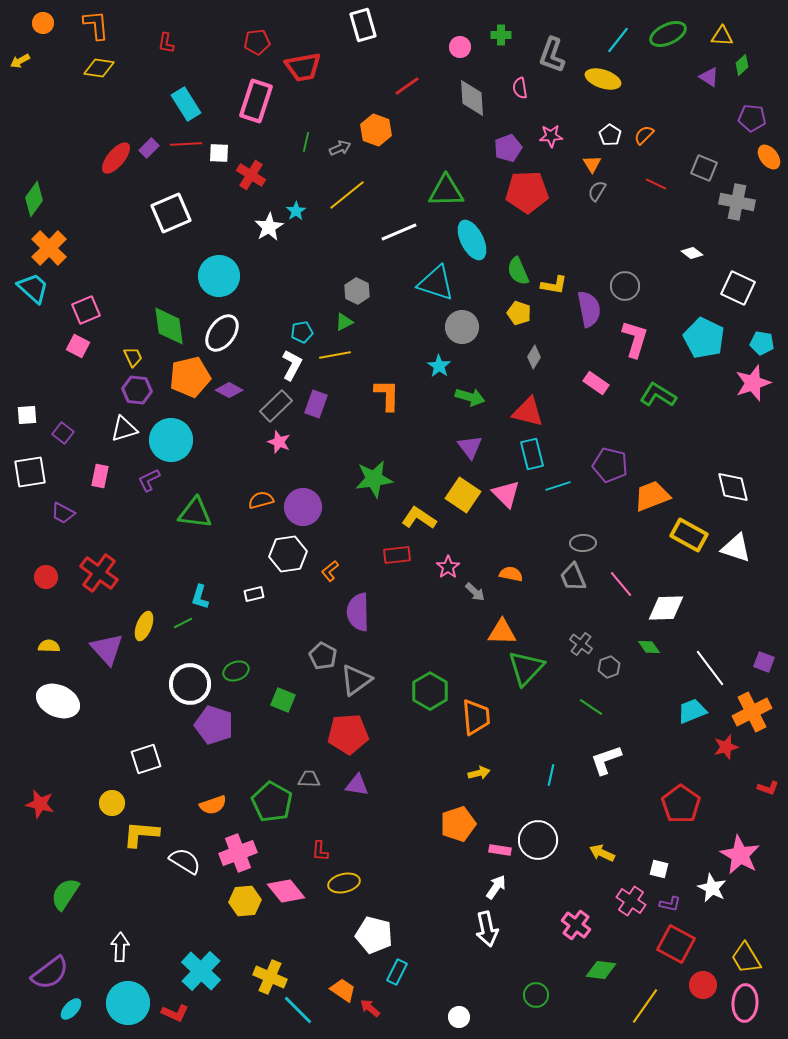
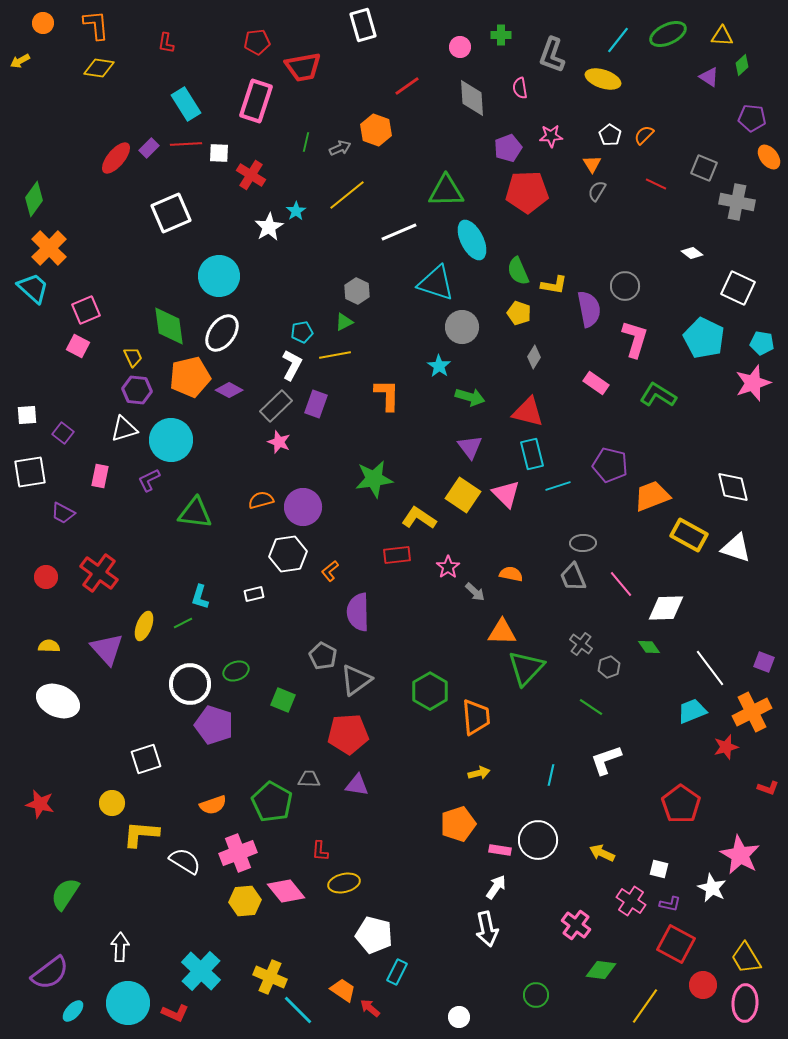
cyan ellipse at (71, 1009): moved 2 px right, 2 px down
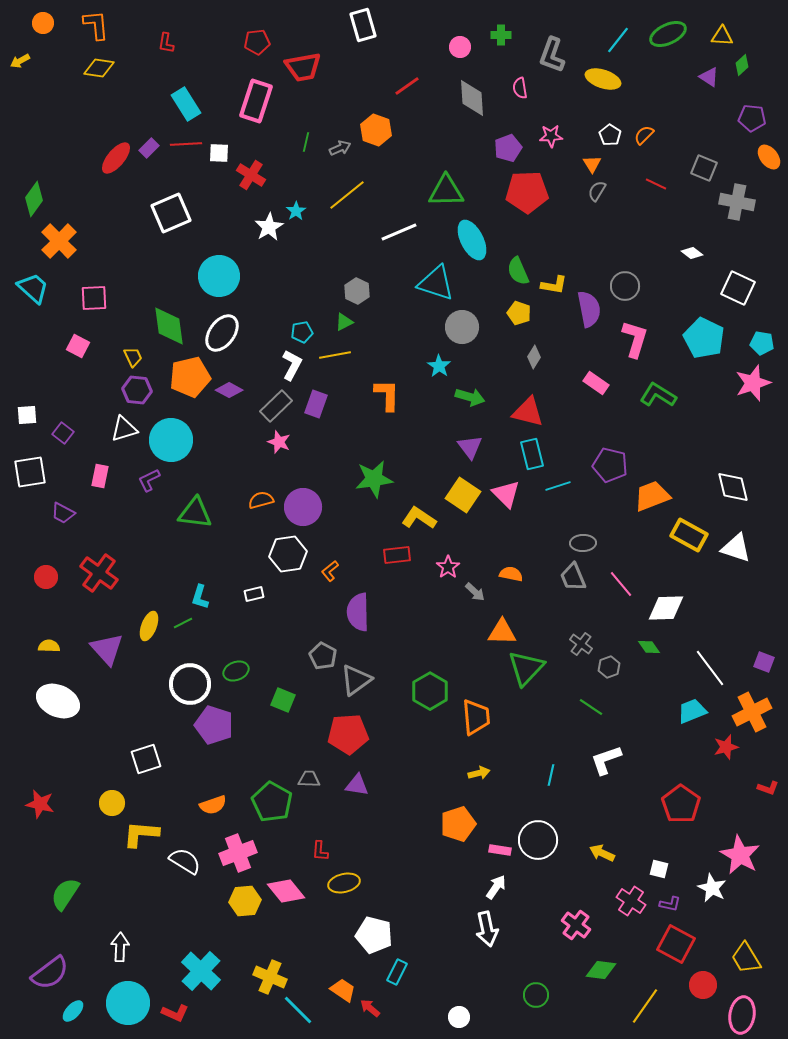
orange cross at (49, 248): moved 10 px right, 7 px up
pink square at (86, 310): moved 8 px right, 12 px up; rotated 20 degrees clockwise
yellow ellipse at (144, 626): moved 5 px right
pink ellipse at (745, 1003): moved 3 px left, 12 px down; rotated 6 degrees clockwise
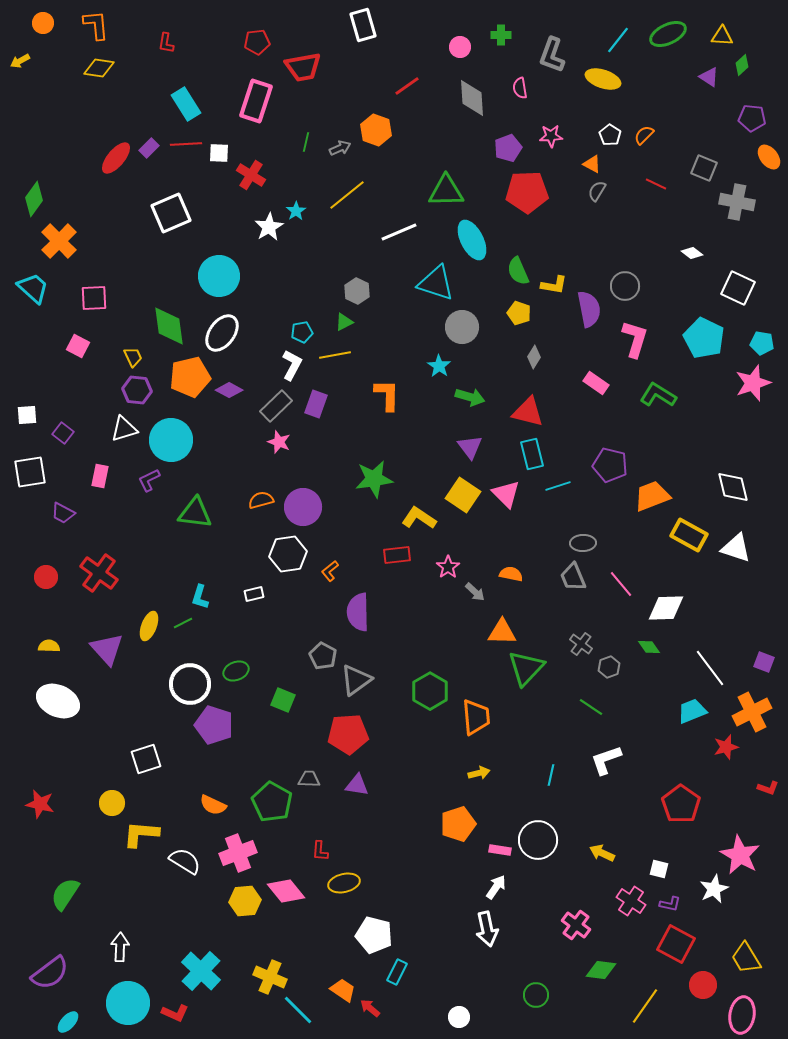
orange triangle at (592, 164): rotated 30 degrees counterclockwise
orange semicircle at (213, 805): rotated 44 degrees clockwise
white star at (712, 888): moved 2 px right, 1 px down; rotated 20 degrees clockwise
cyan ellipse at (73, 1011): moved 5 px left, 11 px down
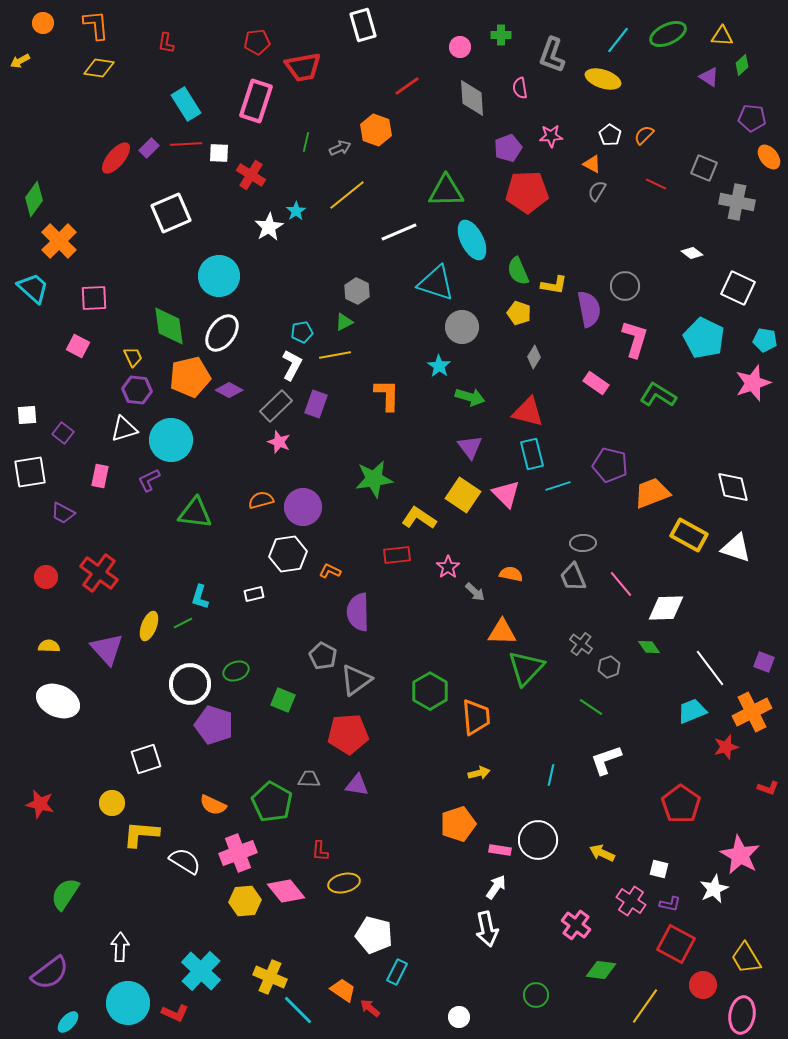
cyan pentagon at (762, 343): moved 3 px right, 3 px up
orange trapezoid at (652, 496): moved 3 px up
orange L-shape at (330, 571): rotated 65 degrees clockwise
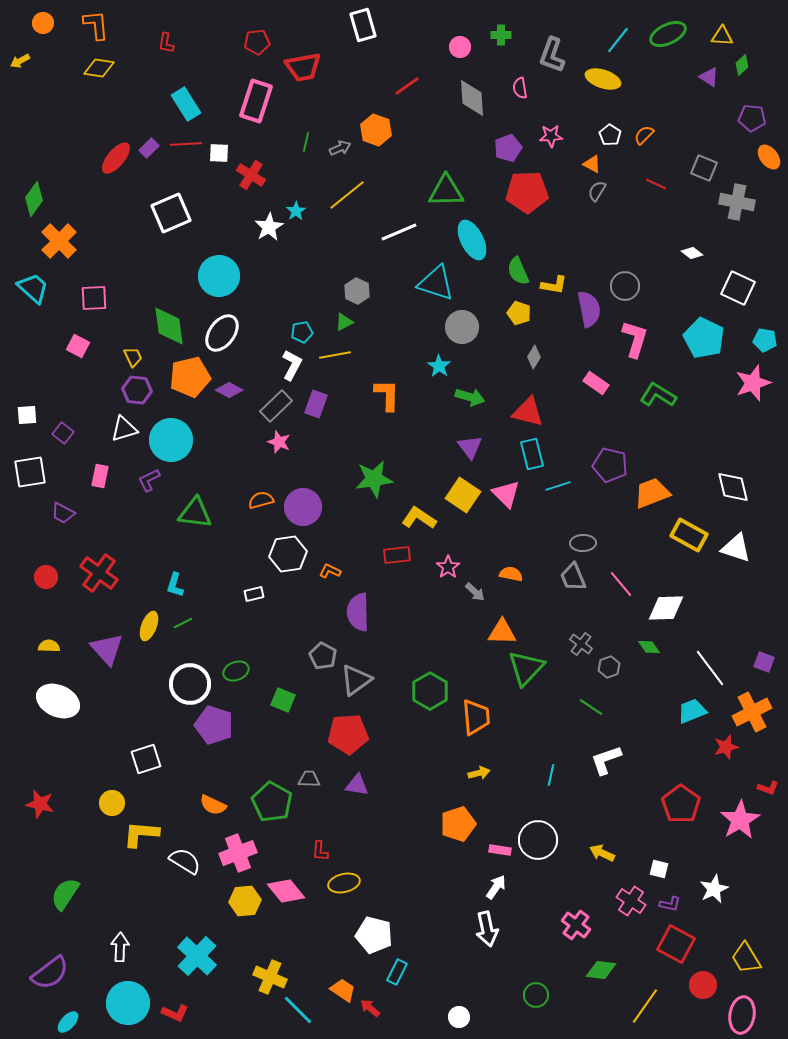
cyan L-shape at (200, 597): moved 25 px left, 12 px up
pink star at (740, 855): moved 35 px up; rotated 12 degrees clockwise
cyan cross at (201, 971): moved 4 px left, 15 px up
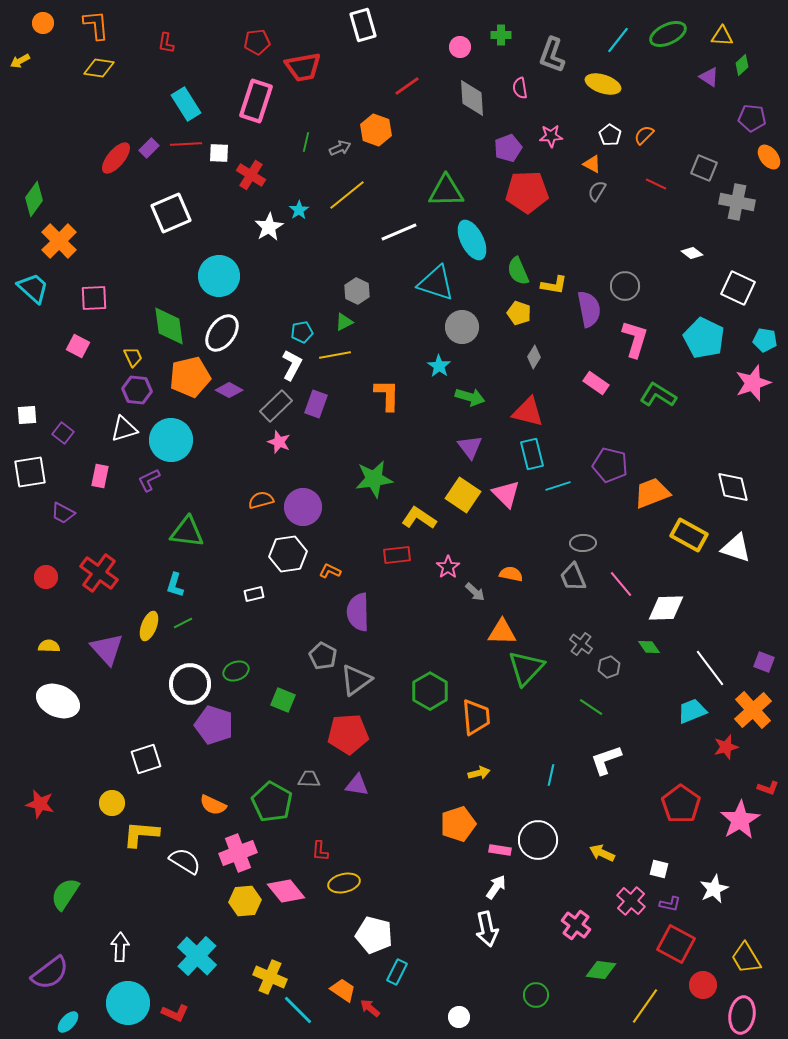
yellow ellipse at (603, 79): moved 5 px down
cyan star at (296, 211): moved 3 px right, 1 px up
green triangle at (195, 513): moved 8 px left, 19 px down
orange cross at (752, 712): moved 1 px right, 2 px up; rotated 15 degrees counterclockwise
pink cross at (631, 901): rotated 8 degrees clockwise
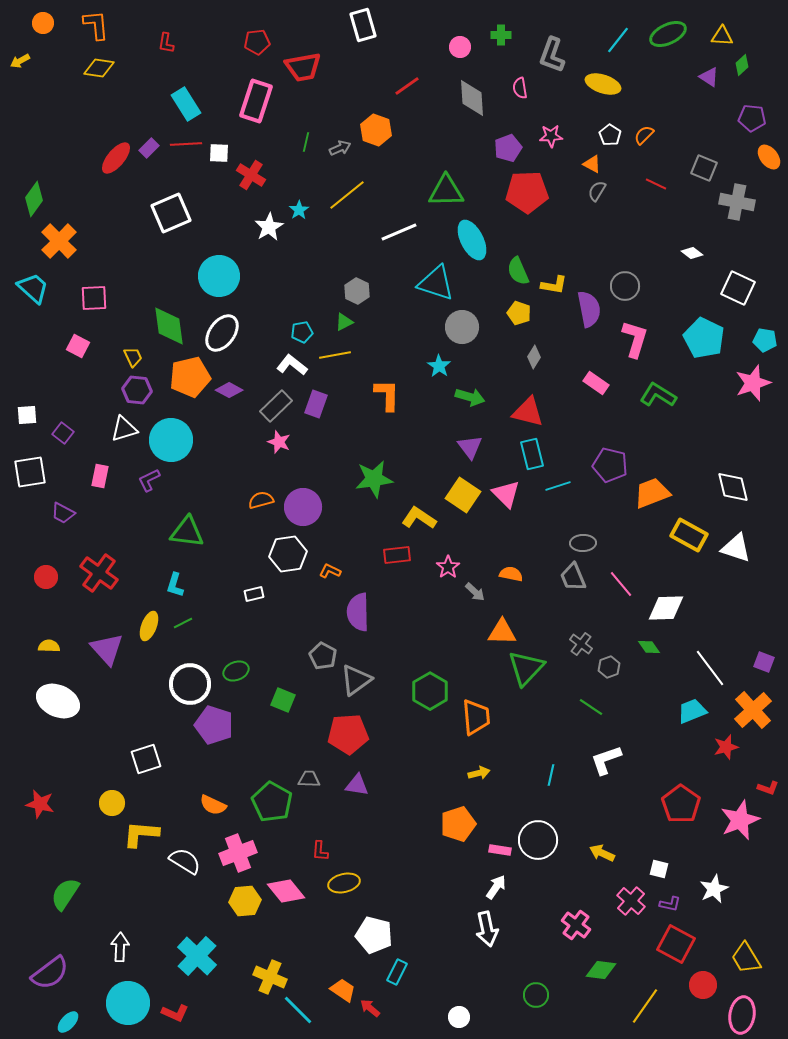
white L-shape at (292, 365): rotated 80 degrees counterclockwise
pink star at (740, 820): rotated 9 degrees clockwise
